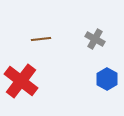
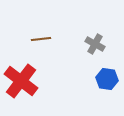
gray cross: moved 5 px down
blue hexagon: rotated 20 degrees counterclockwise
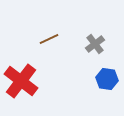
brown line: moved 8 px right; rotated 18 degrees counterclockwise
gray cross: rotated 24 degrees clockwise
